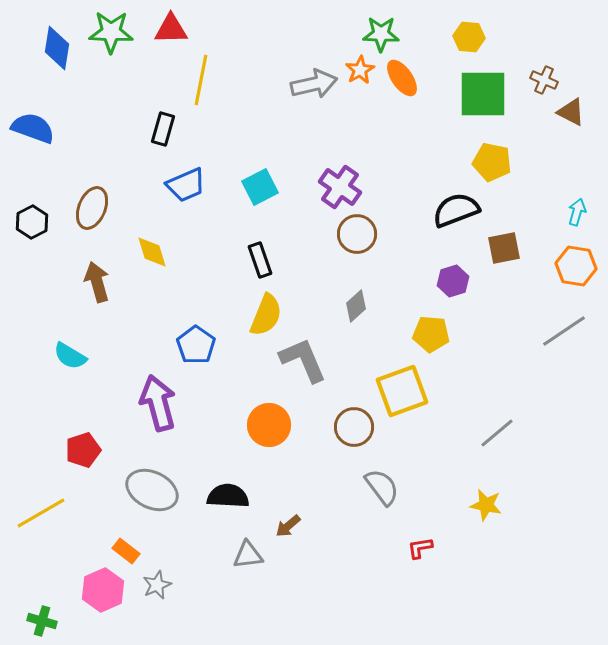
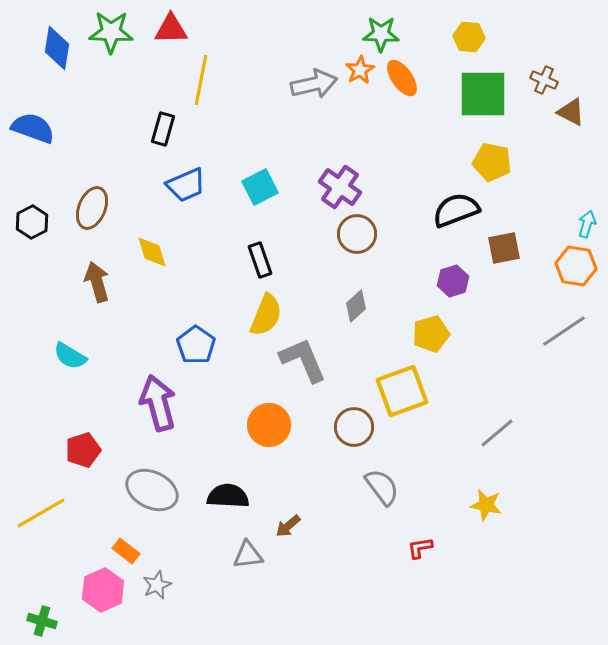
cyan arrow at (577, 212): moved 10 px right, 12 px down
yellow pentagon at (431, 334): rotated 21 degrees counterclockwise
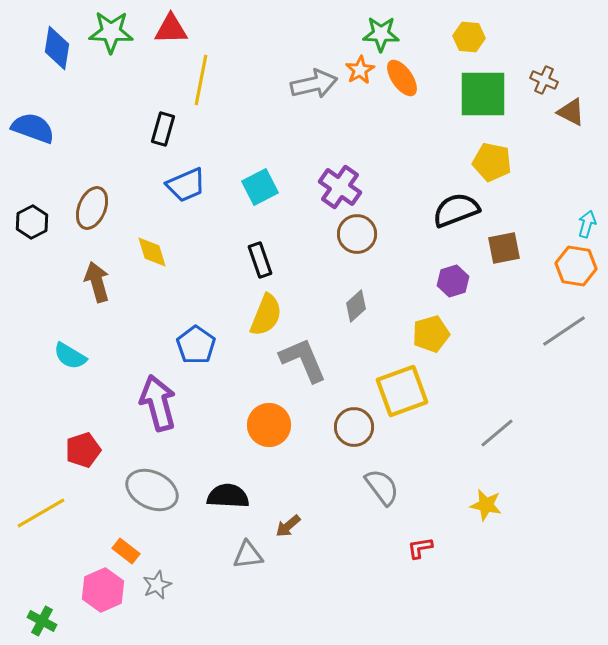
green cross at (42, 621): rotated 12 degrees clockwise
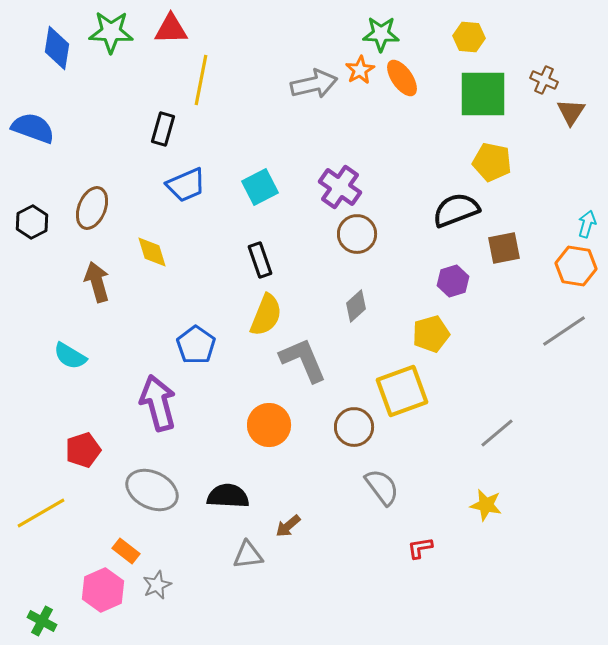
brown triangle at (571, 112): rotated 36 degrees clockwise
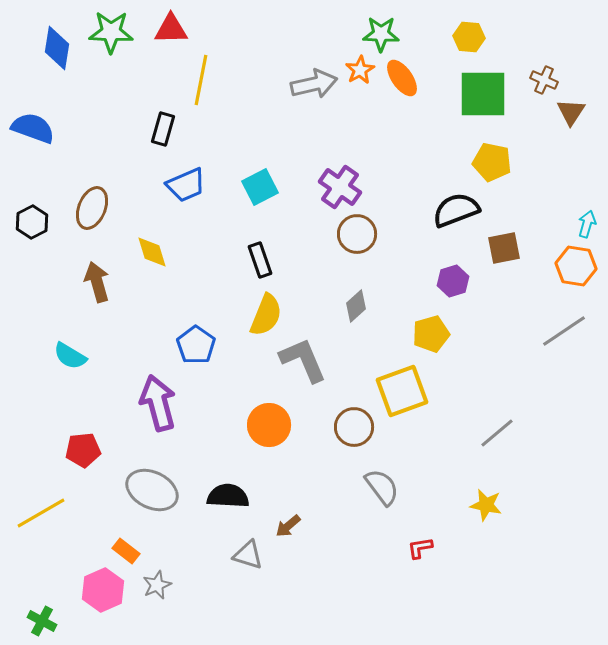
red pentagon at (83, 450): rotated 12 degrees clockwise
gray triangle at (248, 555): rotated 24 degrees clockwise
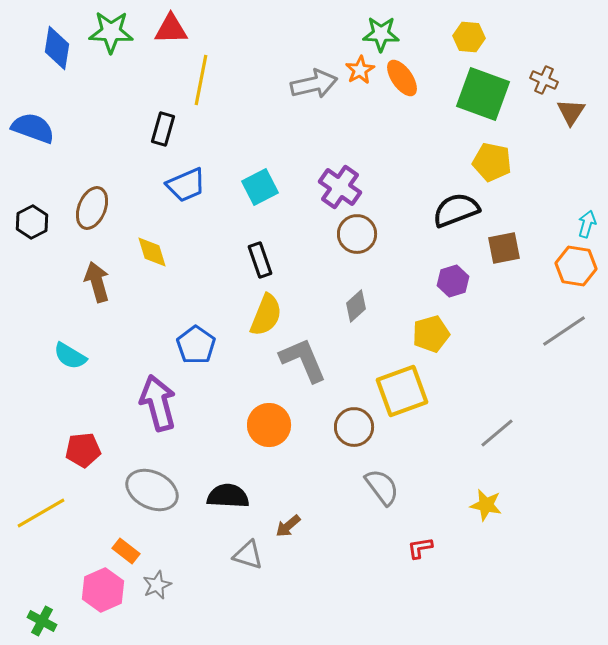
green square at (483, 94): rotated 20 degrees clockwise
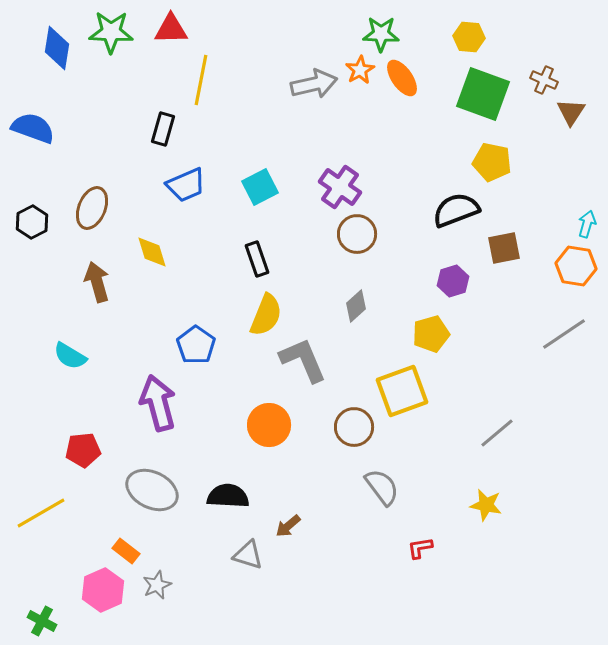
black rectangle at (260, 260): moved 3 px left, 1 px up
gray line at (564, 331): moved 3 px down
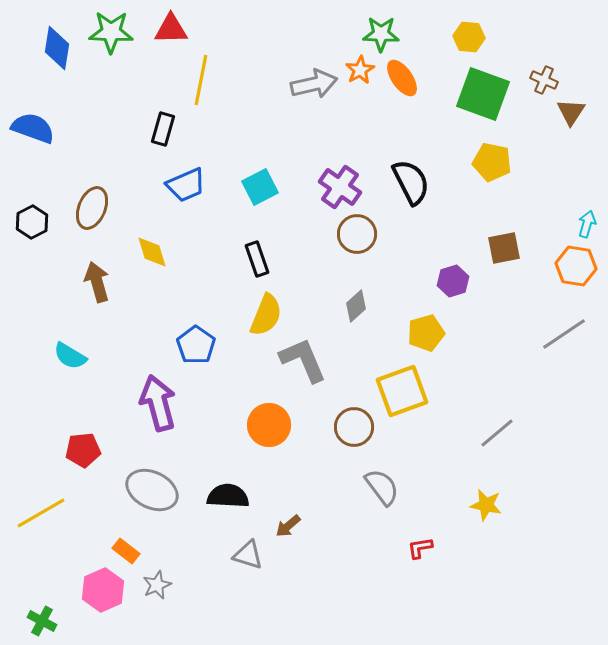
black semicircle at (456, 210): moved 45 px left, 28 px up; rotated 84 degrees clockwise
yellow pentagon at (431, 334): moved 5 px left, 1 px up
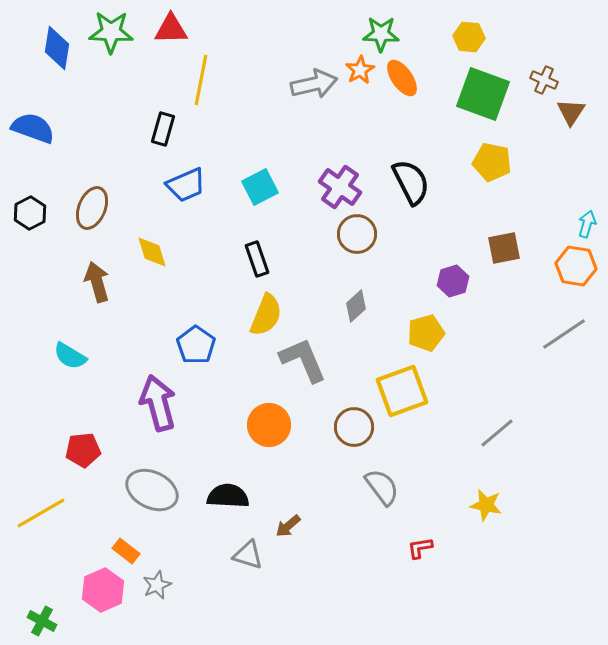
black hexagon at (32, 222): moved 2 px left, 9 px up
